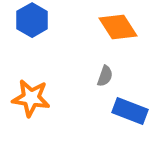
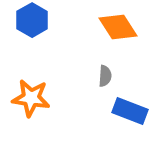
gray semicircle: rotated 15 degrees counterclockwise
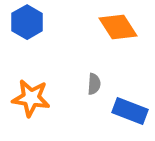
blue hexagon: moved 5 px left, 2 px down
gray semicircle: moved 11 px left, 8 px down
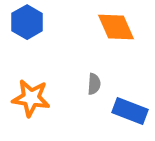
orange diamond: moved 2 px left; rotated 9 degrees clockwise
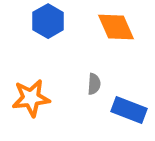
blue hexagon: moved 21 px right, 1 px up
orange star: rotated 15 degrees counterclockwise
blue rectangle: moved 1 px left, 1 px up
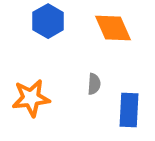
orange diamond: moved 3 px left, 1 px down
blue rectangle: rotated 72 degrees clockwise
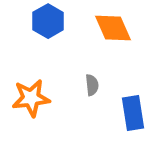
gray semicircle: moved 2 px left, 1 px down; rotated 10 degrees counterclockwise
blue rectangle: moved 4 px right, 3 px down; rotated 12 degrees counterclockwise
